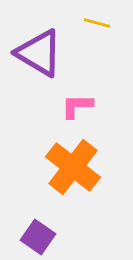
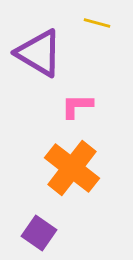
orange cross: moved 1 px left, 1 px down
purple square: moved 1 px right, 4 px up
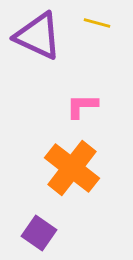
purple triangle: moved 1 px left, 17 px up; rotated 6 degrees counterclockwise
pink L-shape: moved 5 px right
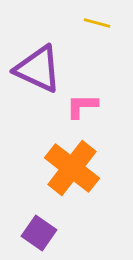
purple triangle: moved 33 px down
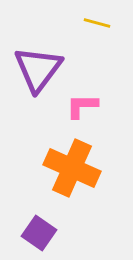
purple triangle: rotated 42 degrees clockwise
orange cross: rotated 14 degrees counterclockwise
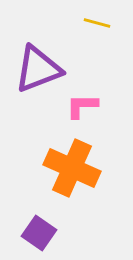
purple triangle: rotated 32 degrees clockwise
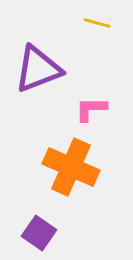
pink L-shape: moved 9 px right, 3 px down
orange cross: moved 1 px left, 1 px up
